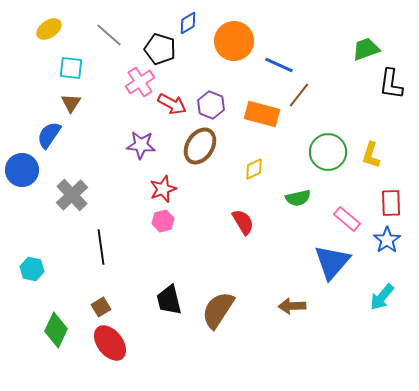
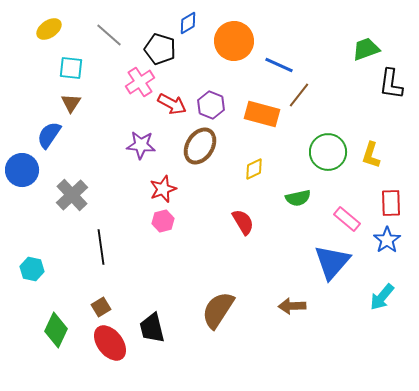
black trapezoid: moved 17 px left, 28 px down
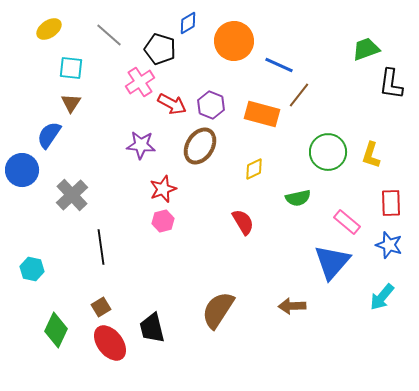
pink rectangle: moved 3 px down
blue star: moved 2 px right, 5 px down; rotated 20 degrees counterclockwise
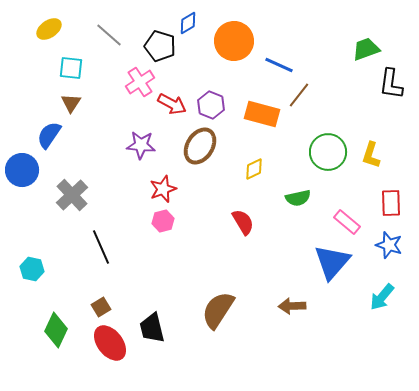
black pentagon: moved 3 px up
black line: rotated 16 degrees counterclockwise
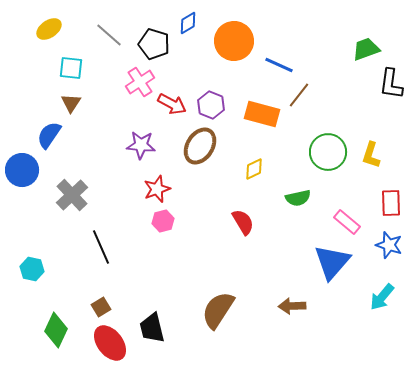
black pentagon: moved 6 px left, 2 px up
red star: moved 6 px left
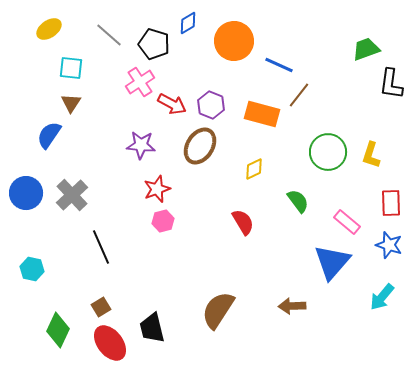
blue circle: moved 4 px right, 23 px down
green semicircle: moved 3 px down; rotated 115 degrees counterclockwise
green diamond: moved 2 px right
